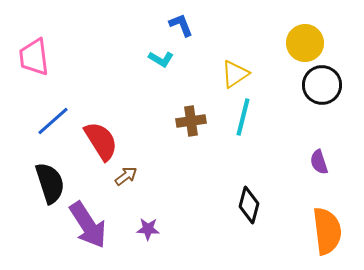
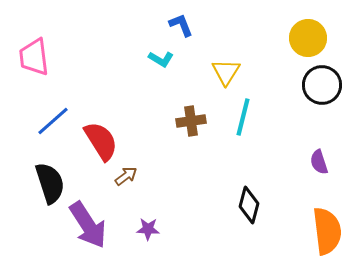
yellow circle: moved 3 px right, 5 px up
yellow triangle: moved 9 px left, 2 px up; rotated 24 degrees counterclockwise
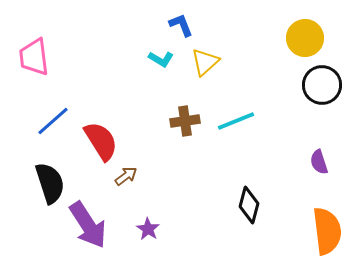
yellow circle: moved 3 px left
yellow triangle: moved 21 px left, 10 px up; rotated 16 degrees clockwise
cyan line: moved 7 px left, 4 px down; rotated 54 degrees clockwise
brown cross: moved 6 px left
purple star: rotated 30 degrees clockwise
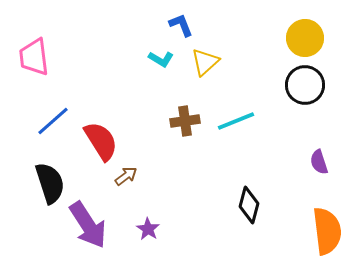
black circle: moved 17 px left
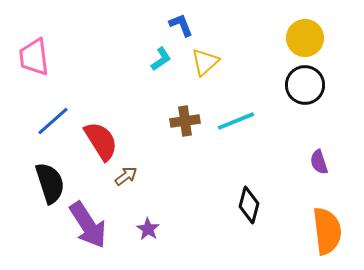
cyan L-shape: rotated 65 degrees counterclockwise
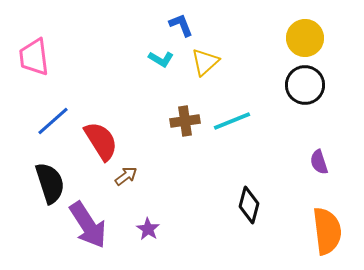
cyan L-shape: rotated 65 degrees clockwise
cyan line: moved 4 px left
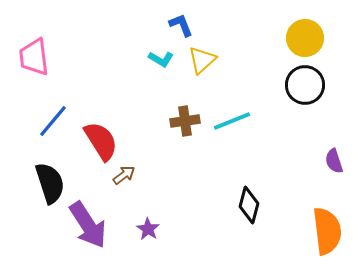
yellow triangle: moved 3 px left, 2 px up
blue line: rotated 9 degrees counterclockwise
purple semicircle: moved 15 px right, 1 px up
brown arrow: moved 2 px left, 1 px up
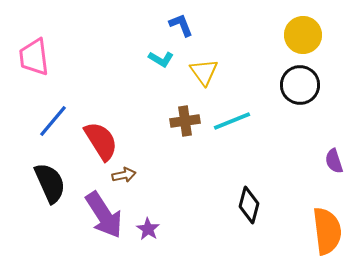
yellow circle: moved 2 px left, 3 px up
yellow triangle: moved 2 px right, 12 px down; rotated 24 degrees counterclockwise
black circle: moved 5 px left
brown arrow: rotated 25 degrees clockwise
black semicircle: rotated 6 degrees counterclockwise
purple arrow: moved 16 px right, 10 px up
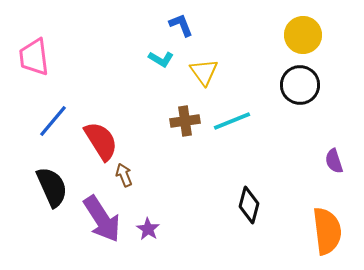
brown arrow: rotated 100 degrees counterclockwise
black semicircle: moved 2 px right, 4 px down
purple arrow: moved 2 px left, 4 px down
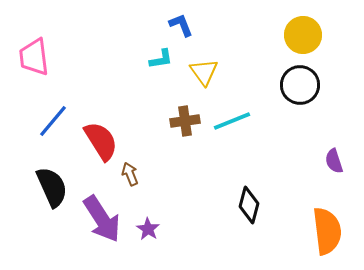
cyan L-shape: rotated 40 degrees counterclockwise
brown arrow: moved 6 px right, 1 px up
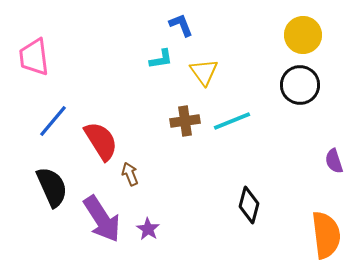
orange semicircle: moved 1 px left, 4 px down
